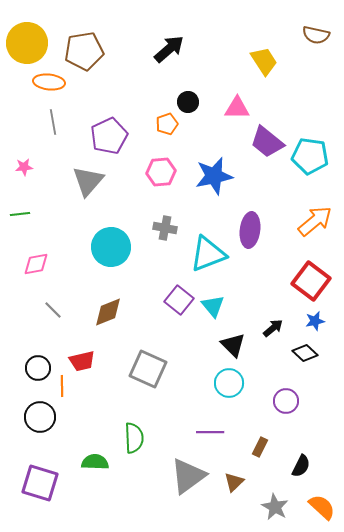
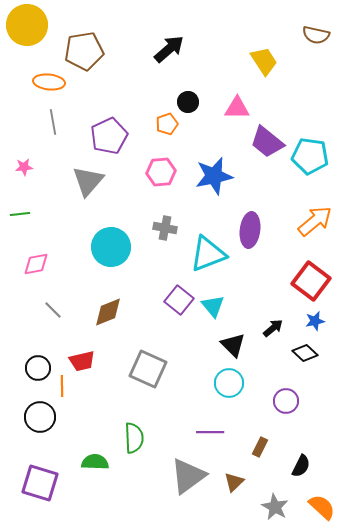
yellow circle at (27, 43): moved 18 px up
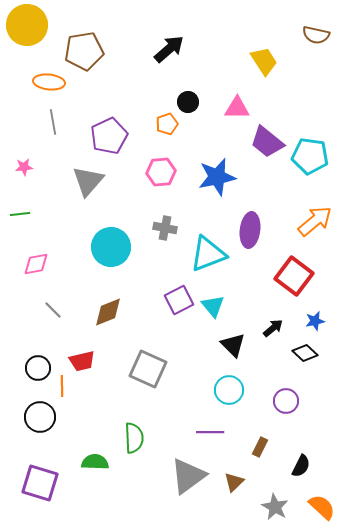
blue star at (214, 176): moved 3 px right, 1 px down
red square at (311, 281): moved 17 px left, 5 px up
purple square at (179, 300): rotated 24 degrees clockwise
cyan circle at (229, 383): moved 7 px down
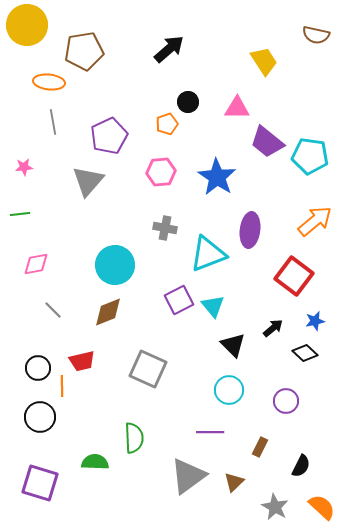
blue star at (217, 177): rotated 27 degrees counterclockwise
cyan circle at (111, 247): moved 4 px right, 18 px down
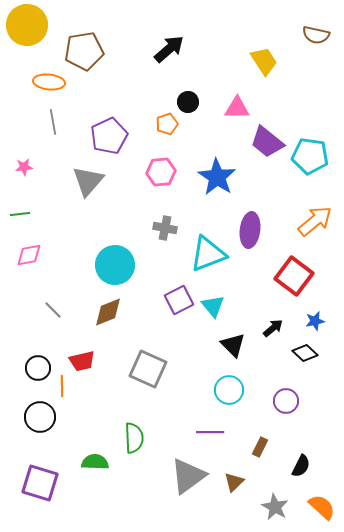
pink diamond at (36, 264): moved 7 px left, 9 px up
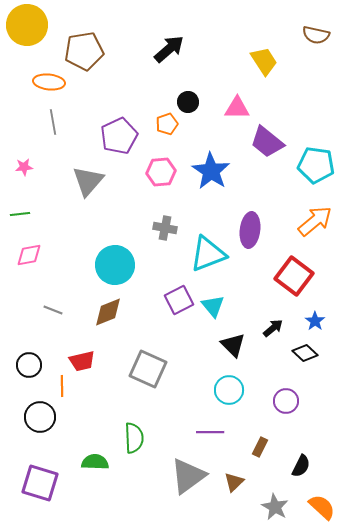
purple pentagon at (109, 136): moved 10 px right
cyan pentagon at (310, 156): moved 6 px right, 9 px down
blue star at (217, 177): moved 6 px left, 6 px up
gray line at (53, 310): rotated 24 degrees counterclockwise
blue star at (315, 321): rotated 24 degrees counterclockwise
black circle at (38, 368): moved 9 px left, 3 px up
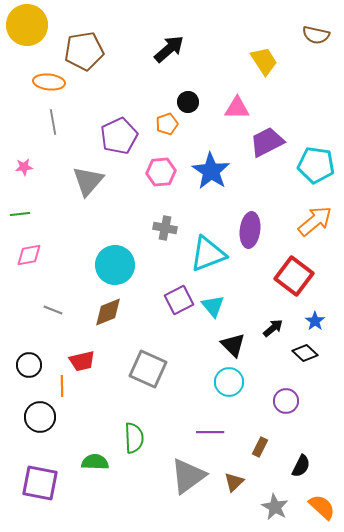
purple trapezoid at (267, 142): rotated 114 degrees clockwise
cyan circle at (229, 390): moved 8 px up
purple square at (40, 483): rotated 6 degrees counterclockwise
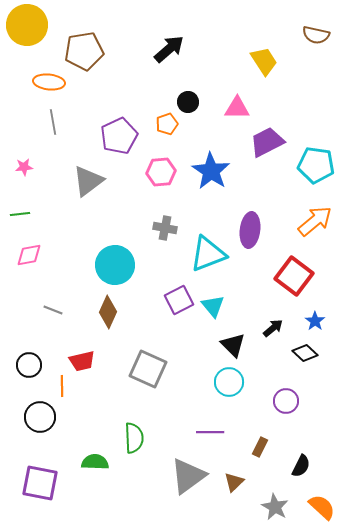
gray triangle at (88, 181): rotated 12 degrees clockwise
brown diamond at (108, 312): rotated 44 degrees counterclockwise
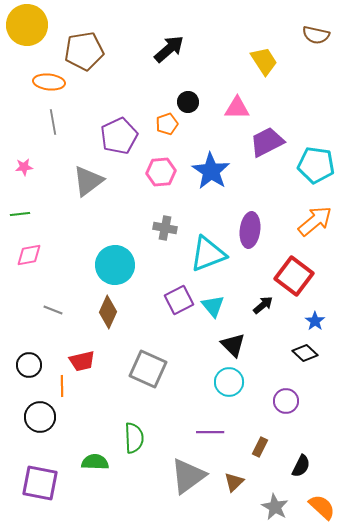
black arrow at (273, 328): moved 10 px left, 23 px up
